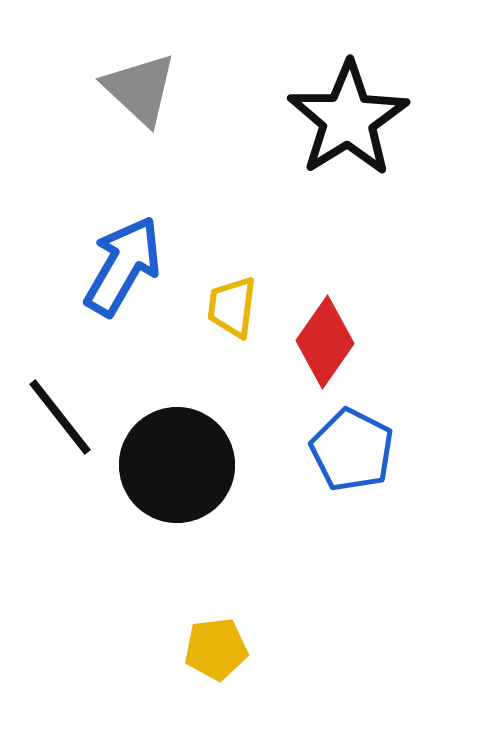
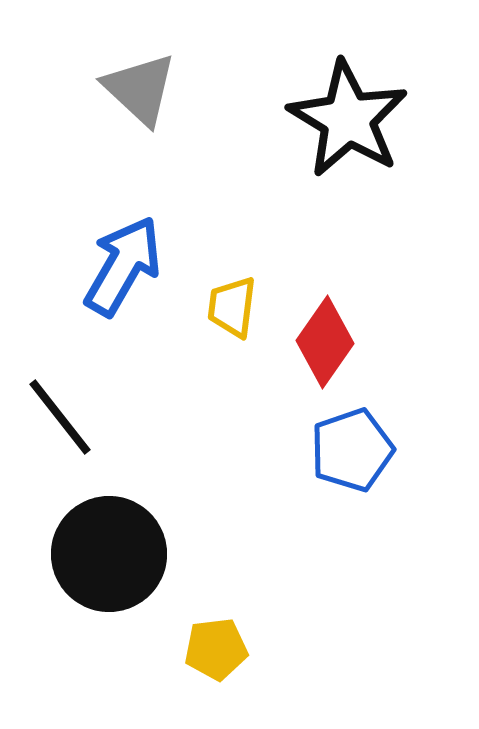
black star: rotated 9 degrees counterclockwise
blue pentagon: rotated 26 degrees clockwise
black circle: moved 68 px left, 89 px down
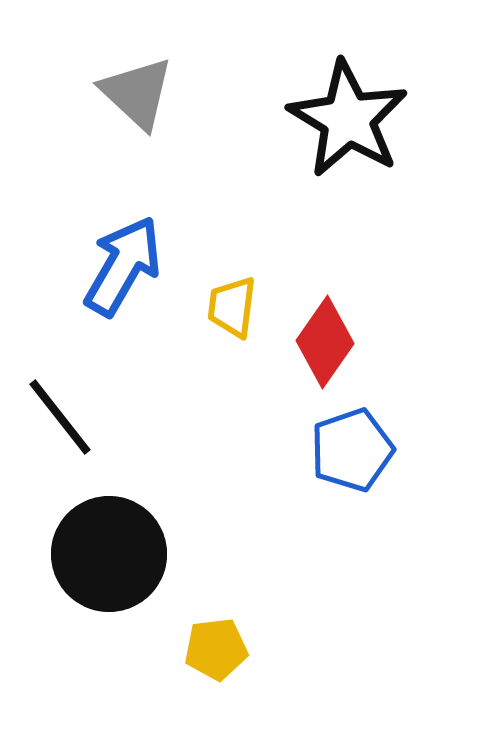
gray triangle: moved 3 px left, 4 px down
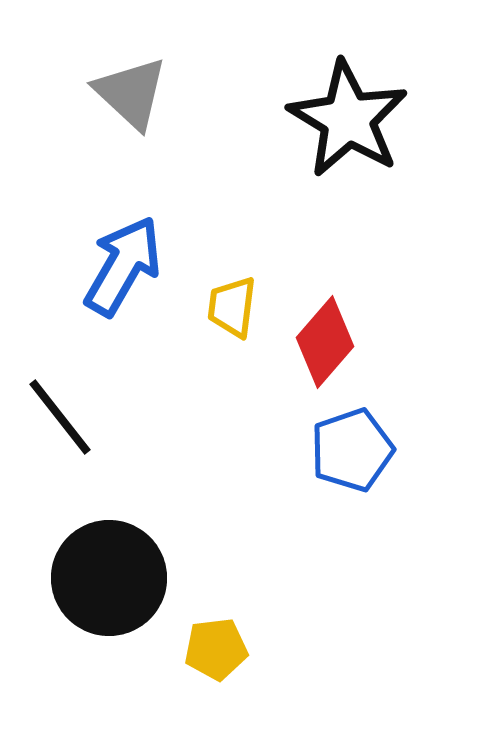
gray triangle: moved 6 px left
red diamond: rotated 6 degrees clockwise
black circle: moved 24 px down
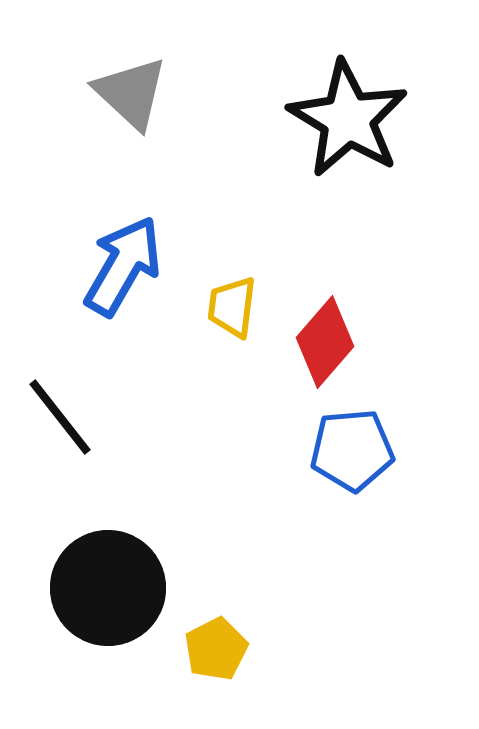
blue pentagon: rotated 14 degrees clockwise
black circle: moved 1 px left, 10 px down
yellow pentagon: rotated 20 degrees counterclockwise
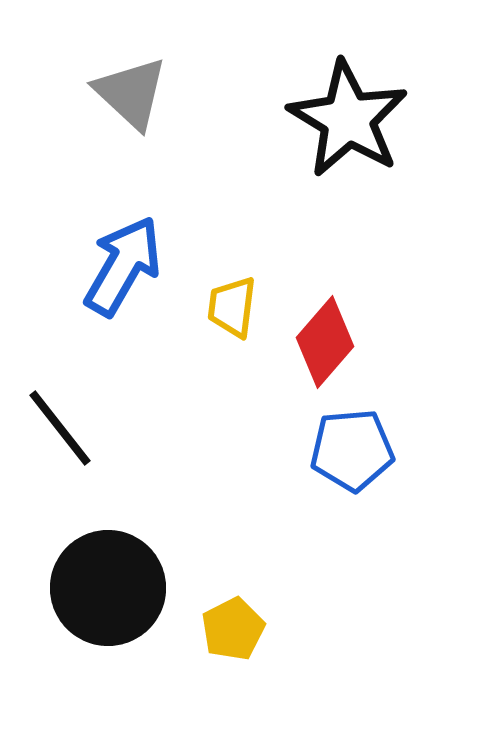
black line: moved 11 px down
yellow pentagon: moved 17 px right, 20 px up
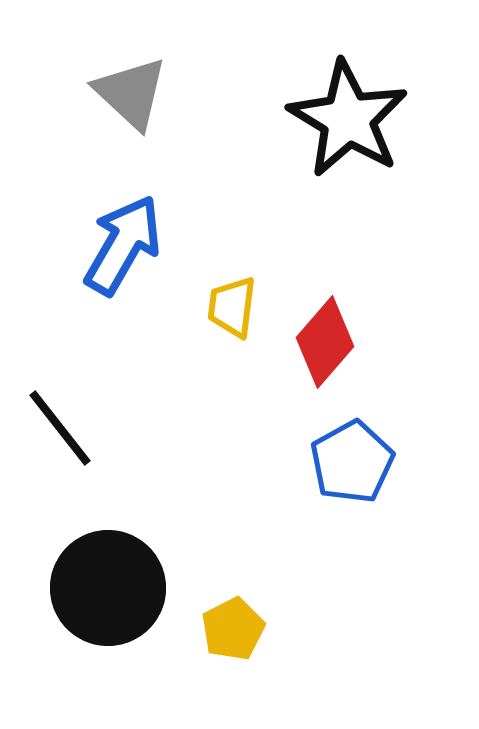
blue arrow: moved 21 px up
blue pentagon: moved 12 px down; rotated 24 degrees counterclockwise
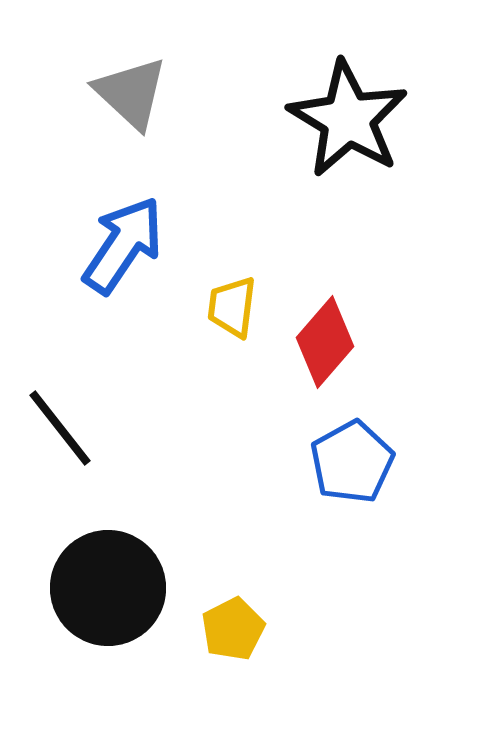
blue arrow: rotated 4 degrees clockwise
